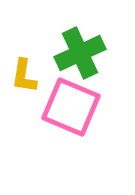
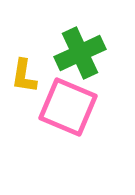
pink square: moved 3 px left
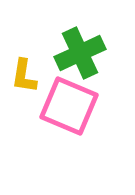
pink square: moved 1 px right, 1 px up
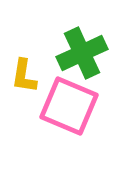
green cross: moved 2 px right
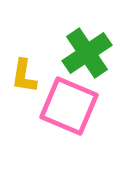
green cross: moved 5 px right; rotated 9 degrees counterclockwise
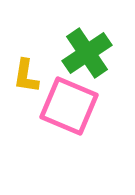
yellow L-shape: moved 2 px right
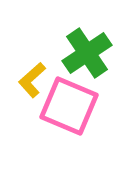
yellow L-shape: moved 6 px right, 4 px down; rotated 39 degrees clockwise
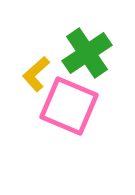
yellow L-shape: moved 4 px right, 6 px up
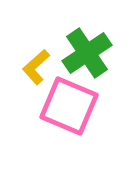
yellow L-shape: moved 7 px up
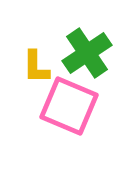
yellow L-shape: rotated 48 degrees counterclockwise
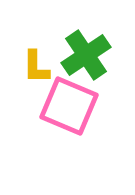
green cross: moved 1 px left, 2 px down
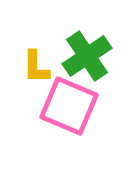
green cross: moved 1 px right, 1 px down
